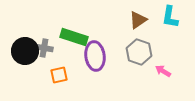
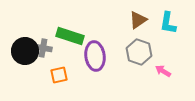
cyan L-shape: moved 2 px left, 6 px down
green rectangle: moved 4 px left, 1 px up
gray cross: moved 1 px left
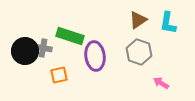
pink arrow: moved 2 px left, 12 px down
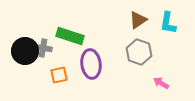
purple ellipse: moved 4 px left, 8 px down
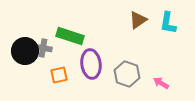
gray hexagon: moved 12 px left, 22 px down
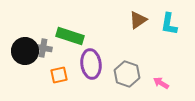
cyan L-shape: moved 1 px right, 1 px down
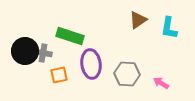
cyan L-shape: moved 4 px down
gray cross: moved 5 px down
gray hexagon: rotated 15 degrees counterclockwise
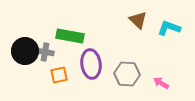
brown triangle: rotated 42 degrees counterclockwise
cyan L-shape: rotated 100 degrees clockwise
green rectangle: rotated 8 degrees counterclockwise
gray cross: moved 2 px right, 1 px up
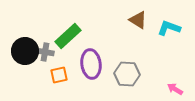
brown triangle: rotated 12 degrees counterclockwise
green rectangle: moved 2 px left; rotated 52 degrees counterclockwise
pink arrow: moved 14 px right, 6 px down
